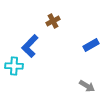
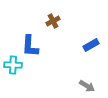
blue L-shape: rotated 40 degrees counterclockwise
cyan cross: moved 1 px left, 1 px up
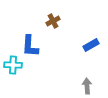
gray arrow: rotated 126 degrees counterclockwise
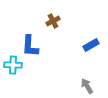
gray arrow: rotated 28 degrees counterclockwise
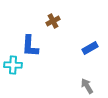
blue rectangle: moved 1 px left, 3 px down
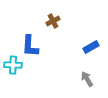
blue rectangle: moved 1 px right, 1 px up
gray arrow: moved 7 px up
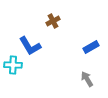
blue L-shape: rotated 35 degrees counterclockwise
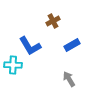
blue rectangle: moved 19 px left, 2 px up
gray arrow: moved 18 px left
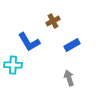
blue L-shape: moved 1 px left, 4 px up
gray arrow: moved 1 px up; rotated 14 degrees clockwise
